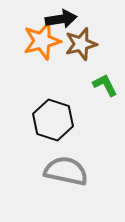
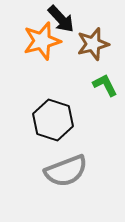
black arrow: rotated 56 degrees clockwise
brown star: moved 12 px right
gray semicircle: rotated 147 degrees clockwise
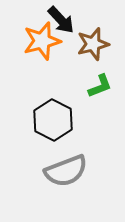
black arrow: moved 1 px down
green L-shape: moved 5 px left, 1 px down; rotated 96 degrees clockwise
black hexagon: rotated 9 degrees clockwise
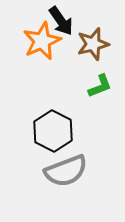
black arrow: moved 1 px down; rotated 8 degrees clockwise
orange star: rotated 9 degrees counterclockwise
black hexagon: moved 11 px down
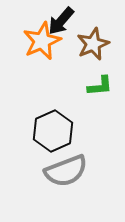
black arrow: rotated 76 degrees clockwise
brown star: rotated 8 degrees counterclockwise
green L-shape: rotated 16 degrees clockwise
black hexagon: rotated 9 degrees clockwise
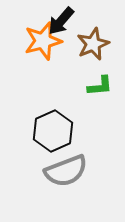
orange star: moved 1 px right; rotated 9 degrees clockwise
